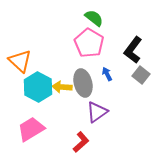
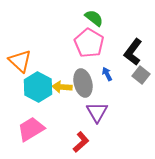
black L-shape: moved 2 px down
purple triangle: rotated 25 degrees counterclockwise
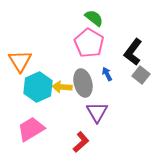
orange triangle: rotated 15 degrees clockwise
cyan hexagon: rotated 8 degrees clockwise
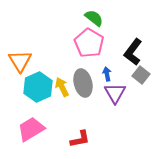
blue arrow: rotated 16 degrees clockwise
yellow arrow: rotated 60 degrees clockwise
purple triangle: moved 18 px right, 19 px up
red L-shape: moved 1 px left, 3 px up; rotated 30 degrees clockwise
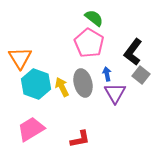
orange triangle: moved 3 px up
cyan hexagon: moved 2 px left, 3 px up; rotated 16 degrees counterclockwise
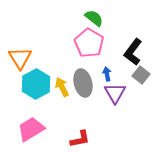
cyan hexagon: rotated 12 degrees clockwise
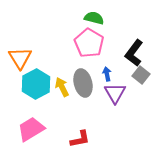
green semicircle: rotated 24 degrees counterclockwise
black L-shape: moved 1 px right, 1 px down
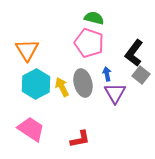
pink pentagon: rotated 12 degrees counterclockwise
orange triangle: moved 7 px right, 8 px up
pink trapezoid: rotated 64 degrees clockwise
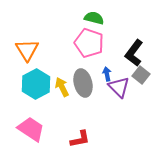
purple triangle: moved 4 px right, 6 px up; rotated 15 degrees counterclockwise
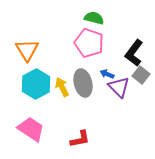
blue arrow: rotated 56 degrees counterclockwise
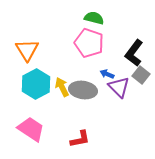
gray ellipse: moved 7 px down; rotated 68 degrees counterclockwise
